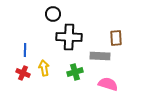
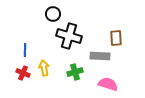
black cross: moved 1 px up; rotated 15 degrees clockwise
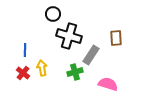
gray rectangle: moved 9 px left, 1 px up; rotated 60 degrees counterclockwise
yellow arrow: moved 2 px left
red cross: rotated 16 degrees clockwise
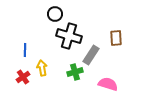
black circle: moved 2 px right
red cross: moved 4 px down; rotated 16 degrees clockwise
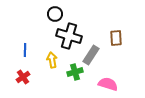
yellow arrow: moved 10 px right, 8 px up
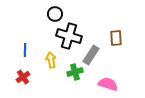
yellow arrow: moved 1 px left
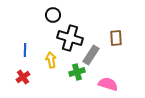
black circle: moved 2 px left, 1 px down
black cross: moved 1 px right, 2 px down
green cross: moved 2 px right
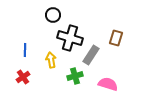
brown rectangle: rotated 21 degrees clockwise
green cross: moved 2 px left, 4 px down
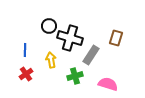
black circle: moved 4 px left, 11 px down
red cross: moved 3 px right, 3 px up
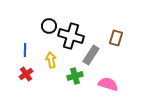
black cross: moved 1 px right, 2 px up
